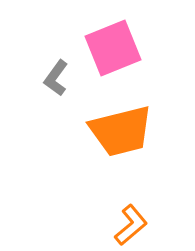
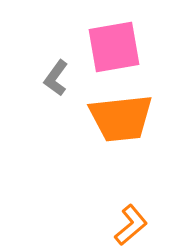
pink square: moved 1 px right, 1 px up; rotated 12 degrees clockwise
orange trapezoid: moved 13 px up; rotated 8 degrees clockwise
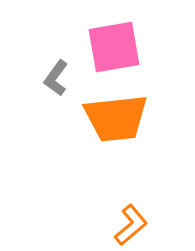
orange trapezoid: moved 5 px left
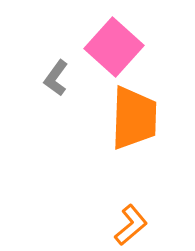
pink square: rotated 38 degrees counterclockwise
orange trapezoid: moved 18 px right; rotated 82 degrees counterclockwise
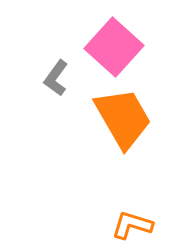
orange trapezoid: moved 11 px left; rotated 32 degrees counterclockwise
orange L-shape: moved 1 px right; rotated 123 degrees counterclockwise
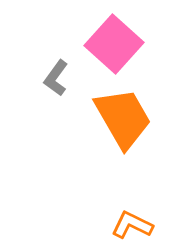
pink square: moved 3 px up
orange L-shape: rotated 9 degrees clockwise
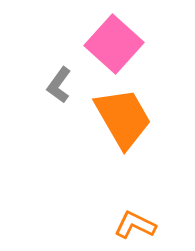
gray L-shape: moved 3 px right, 7 px down
orange L-shape: moved 3 px right
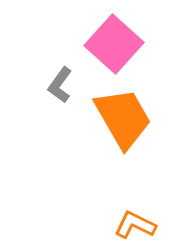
gray L-shape: moved 1 px right
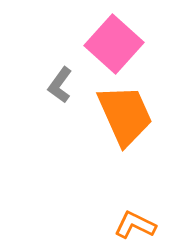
orange trapezoid: moved 2 px right, 3 px up; rotated 6 degrees clockwise
